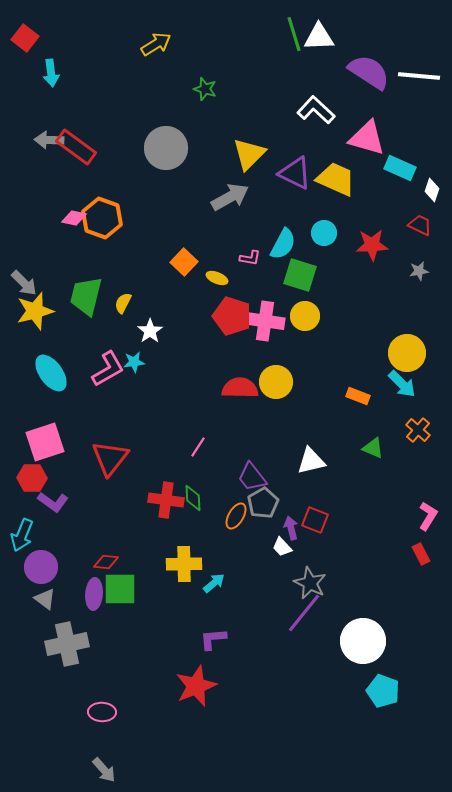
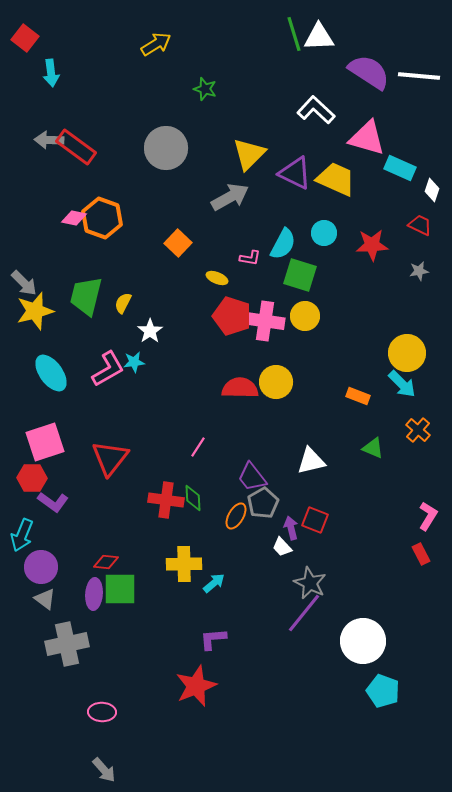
orange square at (184, 262): moved 6 px left, 19 px up
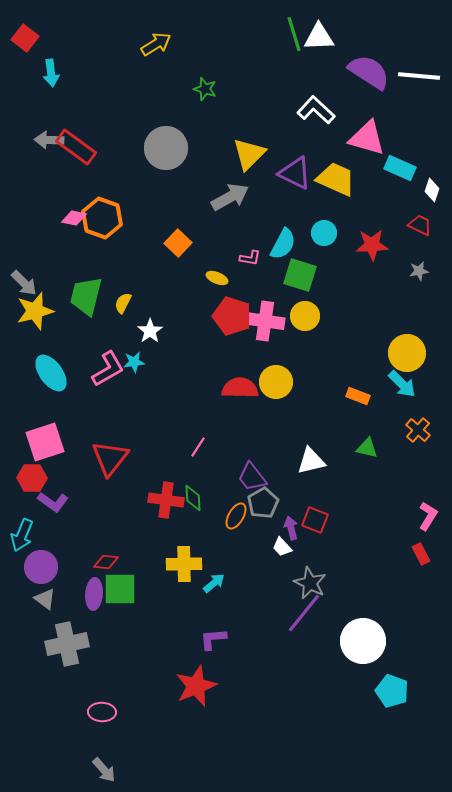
green triangle at (373, 448): moved 6 px left; rotated 10 degrees counterclockwise
cyan pentagon at (383, 691): moved 9 px right
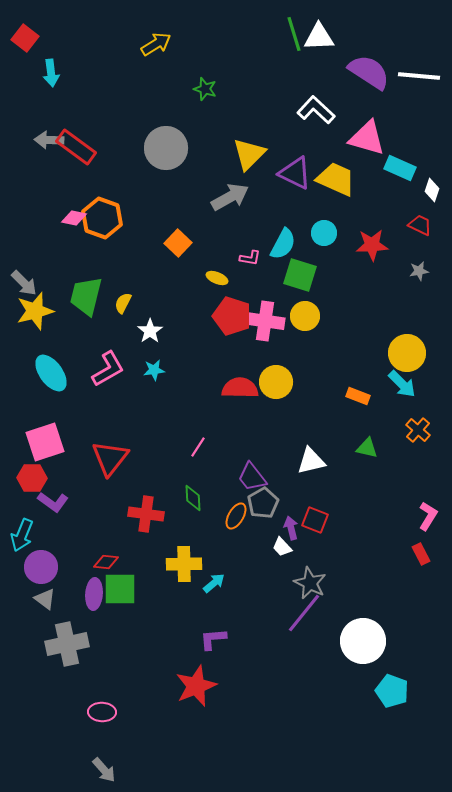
cyan star at (134, 362): moved 20 px right, 8 px down
red cross at (166, 500): moved 20 px left, 14 px down
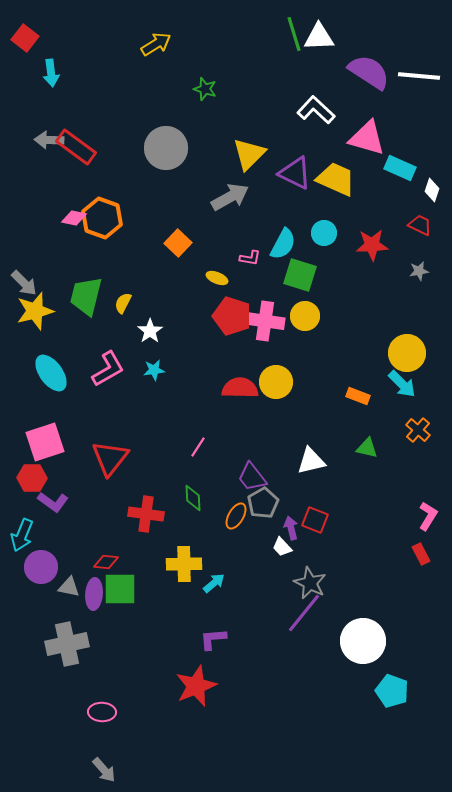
gray triangle at (45, 599): moved 24 px right, 12 px up; rotated 25 degrees counterclockwise
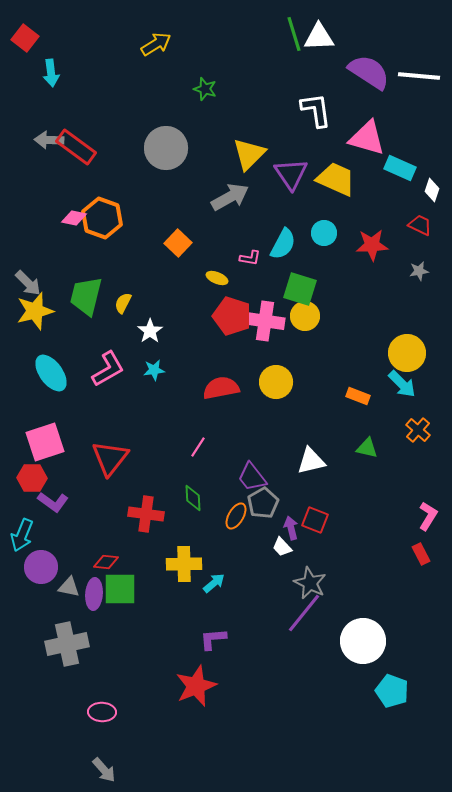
white L-shape at (316, 110): rotated 39 degrees clockwise
purple triangle at (295, 173): moved 4 px left, 1 px down; rotated 30 degrees clockwise
green square at (300, 275): moved 14 px down
gray arrow at (24, 283): moved 4 px right
red semicircle at (240, 388): moved 19 px left; rotated 12 degrees counterclockwise
